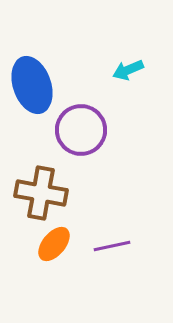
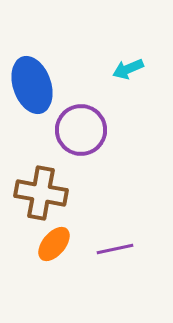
cyan arrow: moved 1 px up
purple line: moved 3 px right, 3 px down
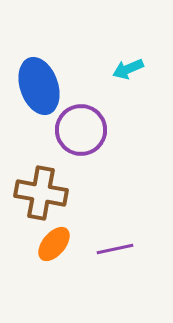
blue ellipse: moved 7 px right, 1 px down
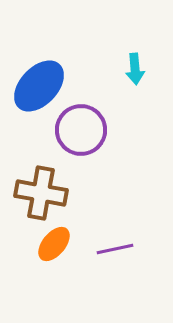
cyan arrow: moved 7 px right; rotated 72 degrees counterclockwise
blue ellipse: rotated 62 degrees clockwise
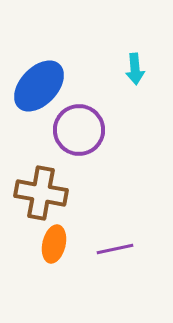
purple circle: moved 2 px left
orange ellipse: rotated 27 degrees counterclockwise
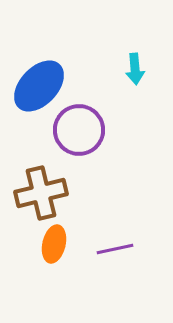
brown cross: rotated 24 degrees counterclockwise
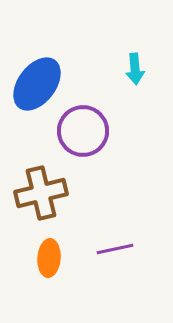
blue ellipse: moved 2 px left, 2 px up; rotated 6 degrees counterclockwise
purple circle: moved 4 px right, 1 px down
orange ellipse: moved 5 px left, 14 px down; rotated 9 degrees counterclockwise
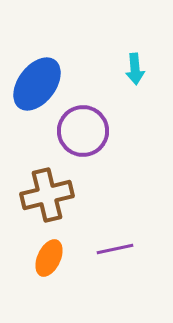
brown cross: moved 6 px right, 2 px down
orange ellipse: rotated 21 degrees clockwise
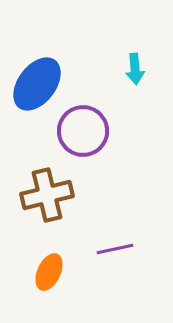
orange ellipse: moved 14 px down
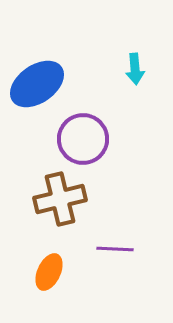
blue ellipse: rotated 18 degrees clockwise
purple circle: moved 8 px down
brown cross: moved 13 px right, 4 px down
purple line: rotated 15 degrees clockwise
